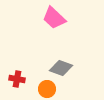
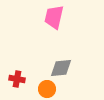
pink trapezoid: moved 1 px up; rotated 60 degrees clockwise
gray diamond: rotated 25 degrees counterclockwise
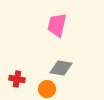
pink trapezoid: moved 3 px right, 8 px down
gray diamond: rotated 15 degrees clockwise
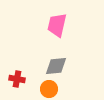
gray diamond: moved 5 px left, 2 px up; rotated 15 degrees counterclockwise
orange circle: moved 2 px right
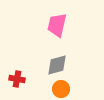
gray diamond: moved 1 px right, 1 px up; rotated 10 degrees counterclockwise
orange circle: moved 12 px right
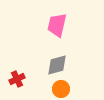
red cross: rotated 35 degrees counterclockwise
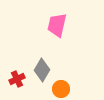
gray diamond: moved 15 px left, 5 px down; rotated 45 degrees counterclockwise
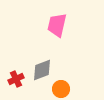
gray diamond: rotated 40 degrees clockwise
red cross: moved 1 px left
